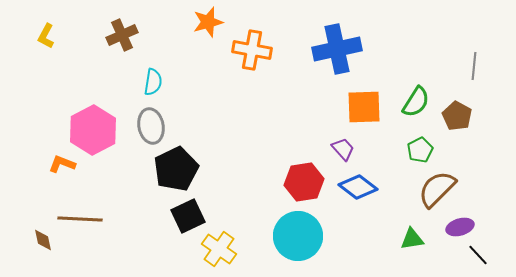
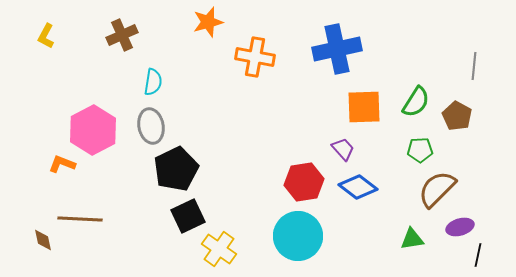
orange cross: moved 3 px right, 7 px down
green pentagon: rotated 25 degrees clockwise
black line: rotated 55 degrees clockwise
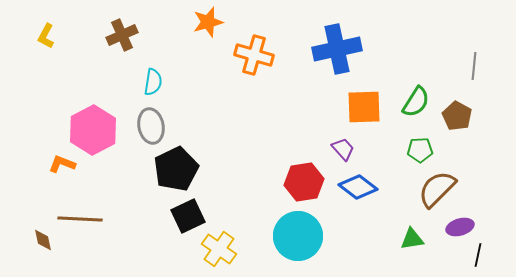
orange cross: moved 1 px left, 2 px up; rotated 6 degrees clockwise
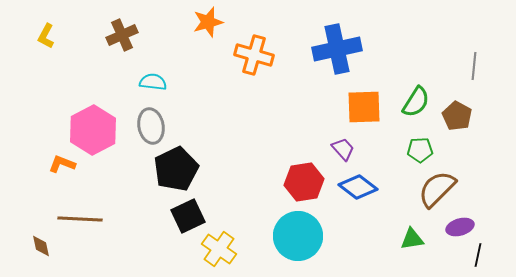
cyan semicircle: rotated 92 degrees counterclockwise
brown diamond: moved 2 px left, 6 px down
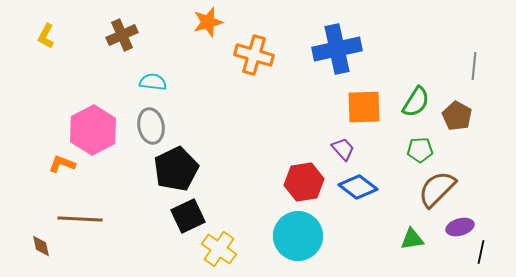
black line: moved 3 px right, 3 px up
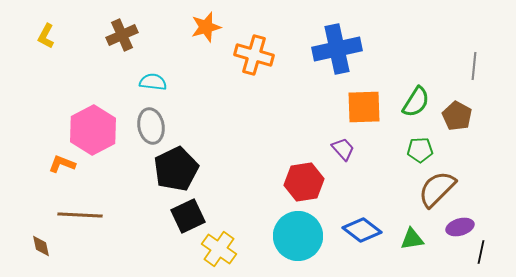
orange star: moved 2 px left, 5 px down
blue diamond: moved 4 px right, 43 px down
brown line: moved 4 px up
